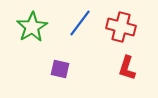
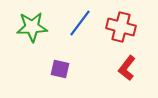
green star: rotated 28 degrees clockwise
red L-shape: rotated 20 degrees clockwise
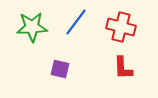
blue line: moved 4 px left, 1 px up
red L-shape: moved 4 px left; rotated 40 degrees counterclockwise
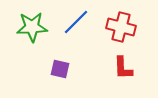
blue line: rotated 8 degrees clockwise
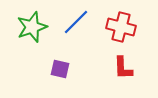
green star: rotated 16 degrees counterclockwise
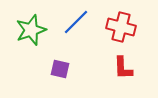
green star: moved 1 px left, 3 px down
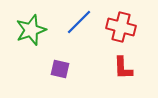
blue line: moved 3 px right
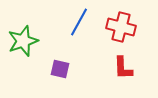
blue line: rotated 16 degrees counterclockwise
green star: moved 8 px left, 11 px down
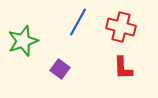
blue line: moved 1 px left
purple square: rotated 24 degrees clockwise
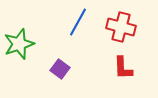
green star: moved 4 px left, 3 px down
